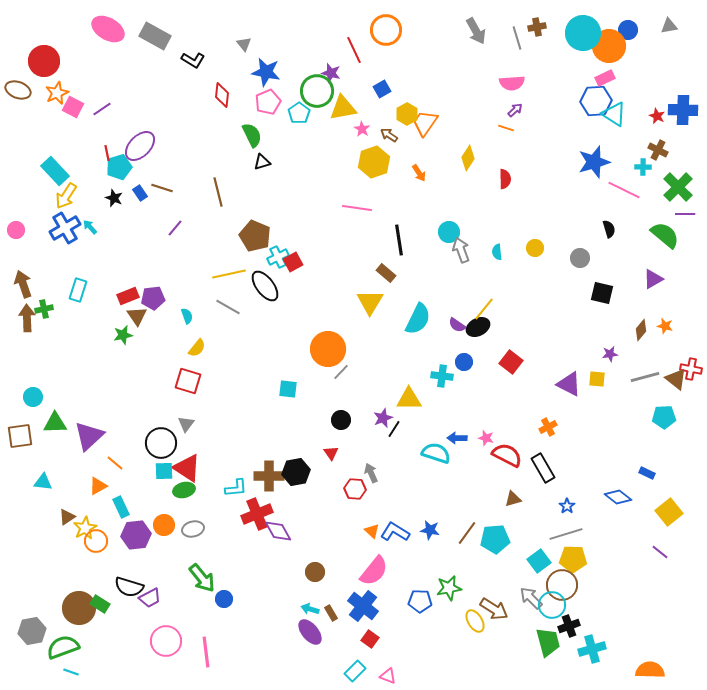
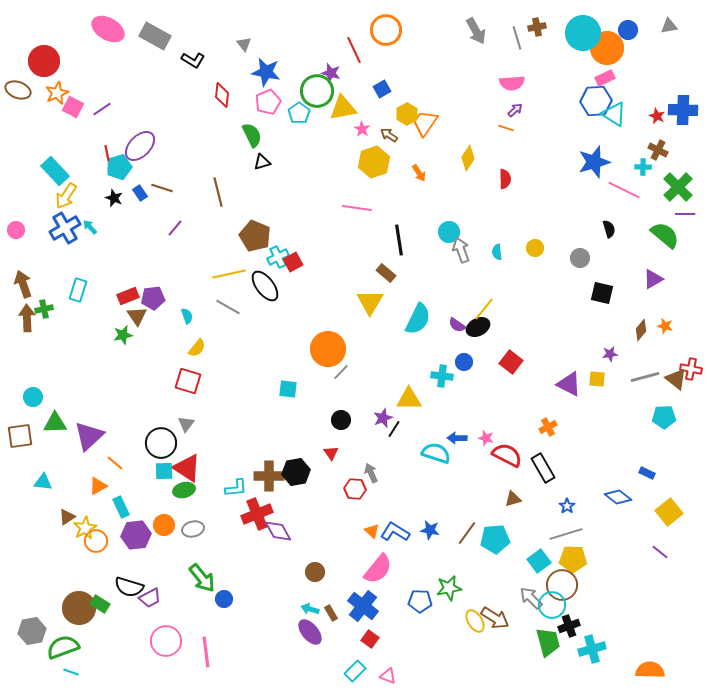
orange circle at (609, 46): moved 2 px left, 2 px down
pink semicircle at (374, 571): moved 4 px right, 2 px up
brown arrow at (494, 609): moved 1 px right, 9 px down
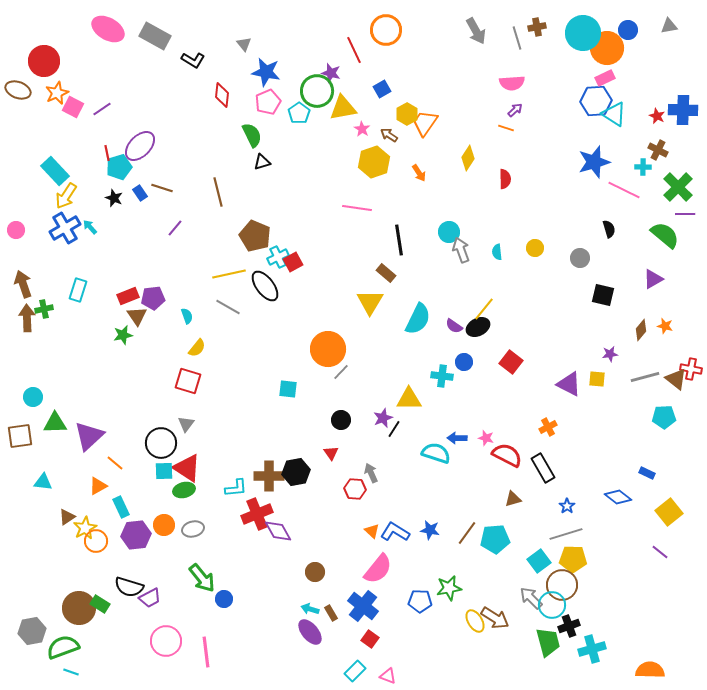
black square at (602, 293): moved 1 px right, 2 px down
purple semicircle at (457, 325): moved 3 px left, 1 px down
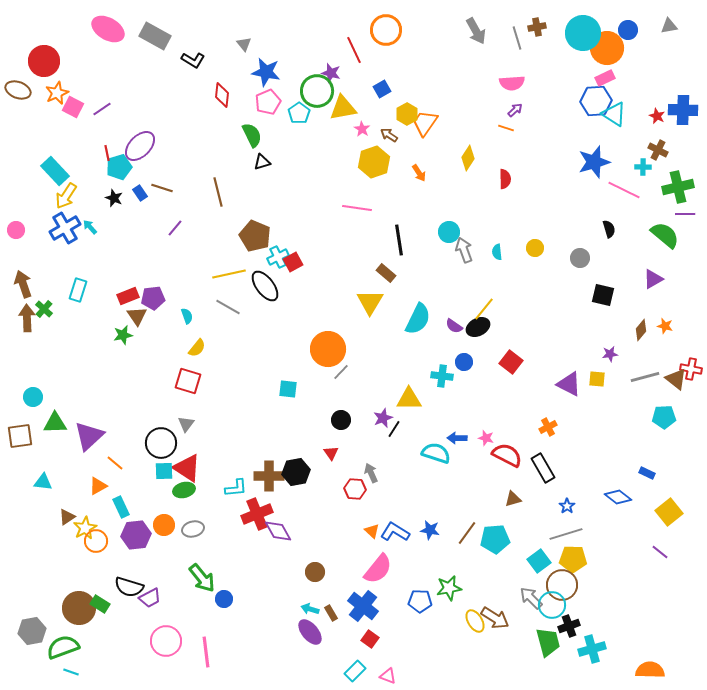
green cross at (678, 187): rotated 32 degrees clockwise
gray arrow at (461, 250): moved 3 px right
green cross at (44, 309): rotated 36 degrees counterclockwise
